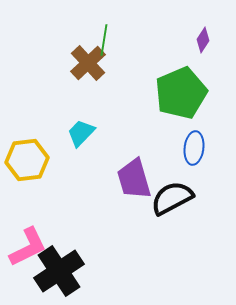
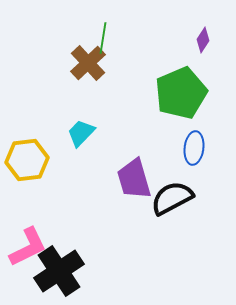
green line: moved 1 px left, 2 px up
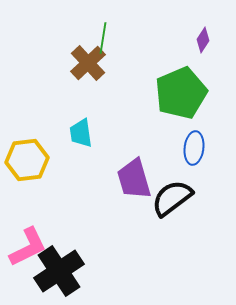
cyan trapezoid: rotated 52 degrees counterclockwise
black semicircle: rotated 9 degrees counterclockwise
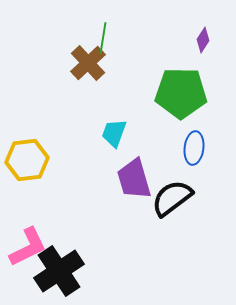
green pentagon: rotated 24 degrees clockwise
cyan trapezoid: moved 33 px right; rotated 28 degrees clockwise
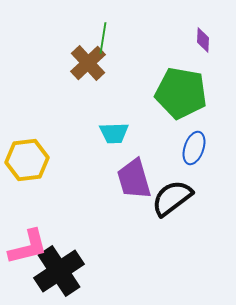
purple diamond: rotated 30 degrees counterclockwise
green pentagon: rotated 9 degrees clockwise
cyan trapezoid: rotated 112 degrees counterclockwise
blue ellipse: rotated 12 degrees clockwise
pink L-shape: rotated 12 degrees clockwise
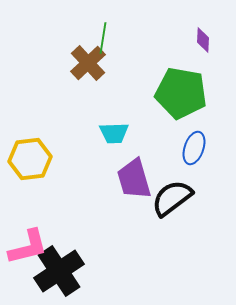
yellow hexagon: moved 3 px right, 1 px up
